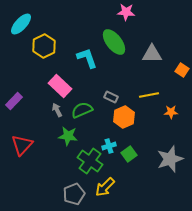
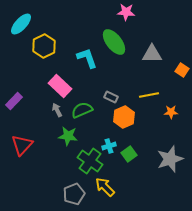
yellow arrow: rotated 90 degrees clockwise
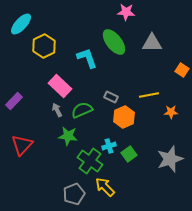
gray triangle: moved 11 px up
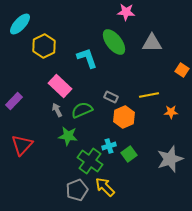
cyan ellipse: moved 1 px left
gray pentagon: moved 3 px right, 4 px up
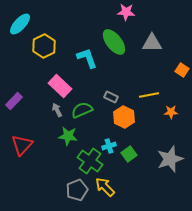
orange hexagon: rotated 10 degrees counterclockwise
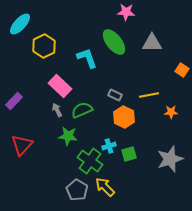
gray rectangle: moved 4 px right, 2 px up
green square: rotated 21 degrees clockwise
gray pentagon: rotated 20 degrees counterclockwise
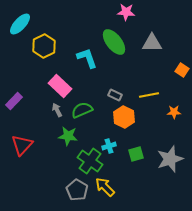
orange star: moved 3 px right
green square: moved 7 px right
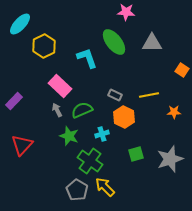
green star: moved 1 px right; rotated 12 degrees clockwise
cyan cross: moved 7 px left, 12 px up
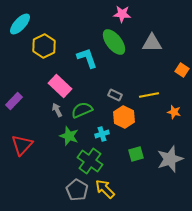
pink star: moved 4 px left, 2 px down
orange star: rotated 16 degrees clockwise
yellow arrow: moved 2 px down
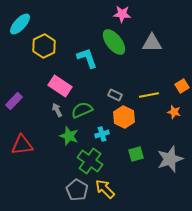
orange square: moved 16 px down; rotated 24 degrees clockwise
pink rectangle: rotated 10 degrees counterclockwise
red triangle: rotated 40 degrees clockwise
